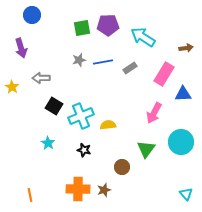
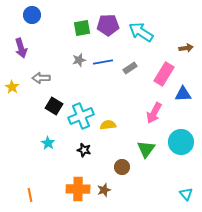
cyan arrow: moved 2 px left, 5 px up
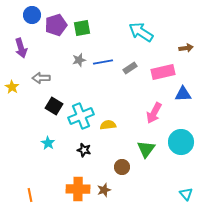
purple pentagon: moved 52 px left; rotated 15 degrees counterclockwise
pink rectangle: moved 1 px left, 2 px up; rotated 45 degrees clockwise
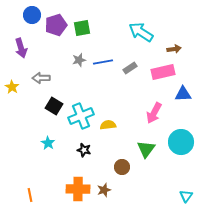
brown arrow: moved 12 px left, 1 px down
cyan triangle: moved 2 px down; rotated 16 degrees clockwise
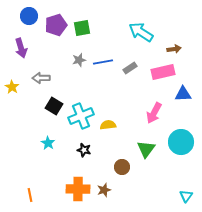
blue circle: moved 3 px left, 1 px down
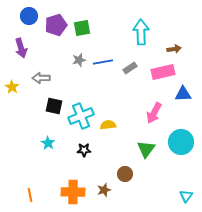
cyan arrow: rotated 55 degrees clockwise
black square: rotated 18 degrees counterclockwise
black star: rotated 16 degrees counterclockwise
brown circle: moved 3 px right, 7 px down
orange cross: moved 5 px left, 3 px down
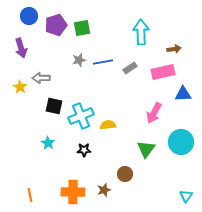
yellow star: moved 8 px right
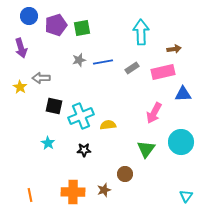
gray rectangle: moved 2 px right
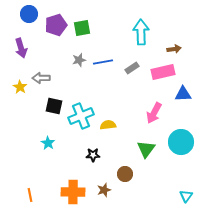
blue circle: moved 2 px up
black star: moved 9 px right, 5 px down
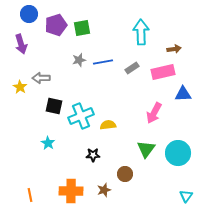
purple arrow: moved 4 px up
cyan circle: moved 3 px left, 11 px down
orange cross: moved 2 px left, 1 px up
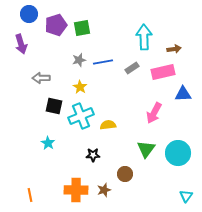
cyan arrow: moved 3 px right, 5 px down
yellow star: moved 60 px right
orange cross: moved 5 px right, 1 px up
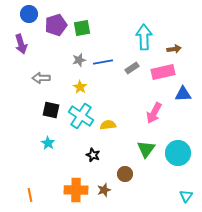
black square: moved 3 px left, 4 px down
cyan cross: rotated 35 degrees counterclockwise
black star: rotated 24 degrees clockwise
